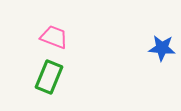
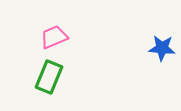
pink trapezoid: rotated 44 degrees counterclockwise
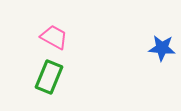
pink trapezoid: rotated 52 degrees clockwise
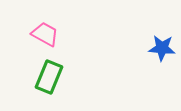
pink trapezoid: moved 9 px left, 3 px up
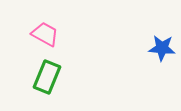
green rectangle: moved 2 px left
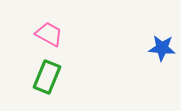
pink trapezoid: moved 4 px right
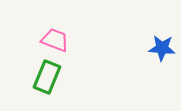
pink trapezoid: moved 6 px right, 6 px down; rotated 8 degrees counterclockwise
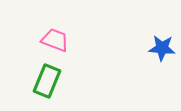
green rectangle: moved 4 px down
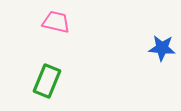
pink trapezoid: moved 1 px right, 18 px up; rotated 8 degrees counterclockwise
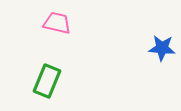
pink trapezoid: moved 1 px right, 1 px down
